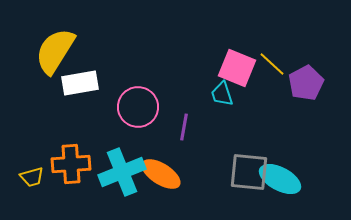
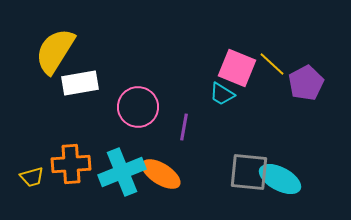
cyan trapezoid: rotated 40 degrees counterclockwise
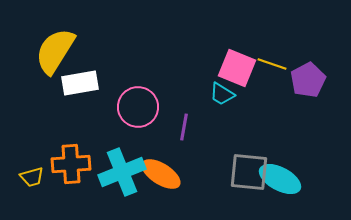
yellow line: rotated 24 degrees counterclockwise
purple pentagon: moved 2 px right, 3 px up
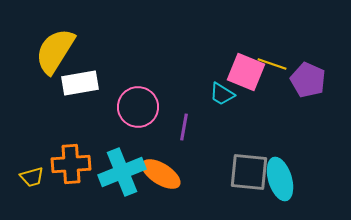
pink square: moved 9 px right, 4 px down
purple pentagon: rotated 20 degrees counterclockwise
cyan ellipse: rotated 45 degrees clockwise
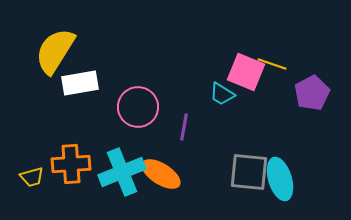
purple pentagon: moved 4 px right, 13 px down; rotated 20 degrees clockwise
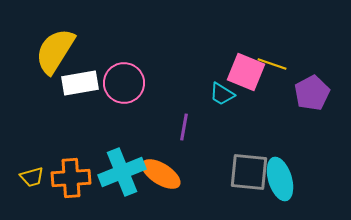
pink circle: moved 14 px left, 24 px up
orange cross: moved 14 px down
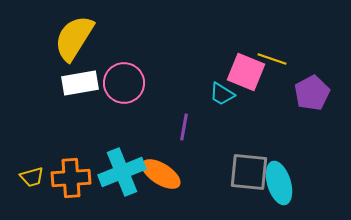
yellow semicircle: moved 19 px right, 13 px up
yellow line: moved 5 px up
cyan ellipse: moved 1 px left, 4 px down
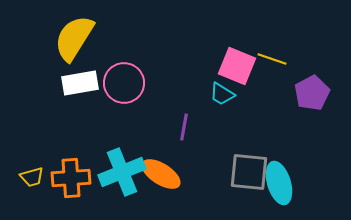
pink square: moved 9 px left, 6 px up
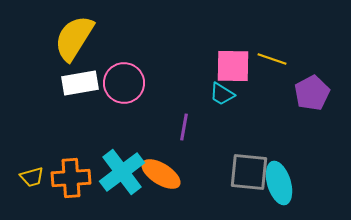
pink square: moved 4 px left; rotated 21 degrees counterclockwise
cyan cross: rotated 15 degrees counterclockwise
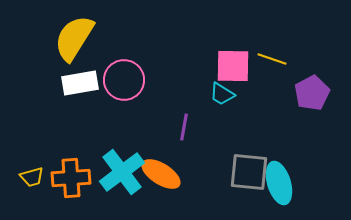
pink circle: moved 3 px up
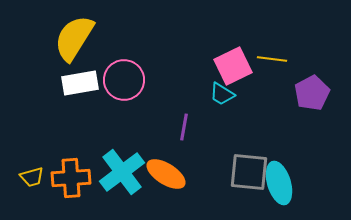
yellow line: rotated 12 degrees counterclockwise
pink square: rotated 27 degrees counterclockwise
orange ellipse: moved 5 px right
